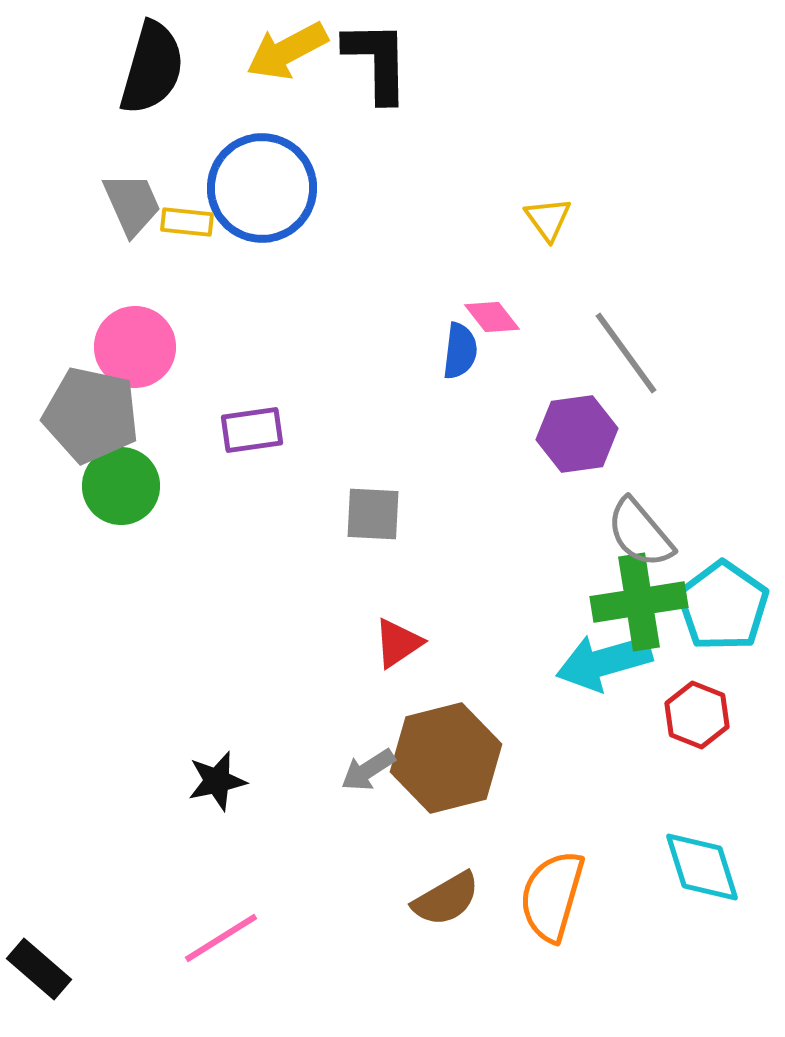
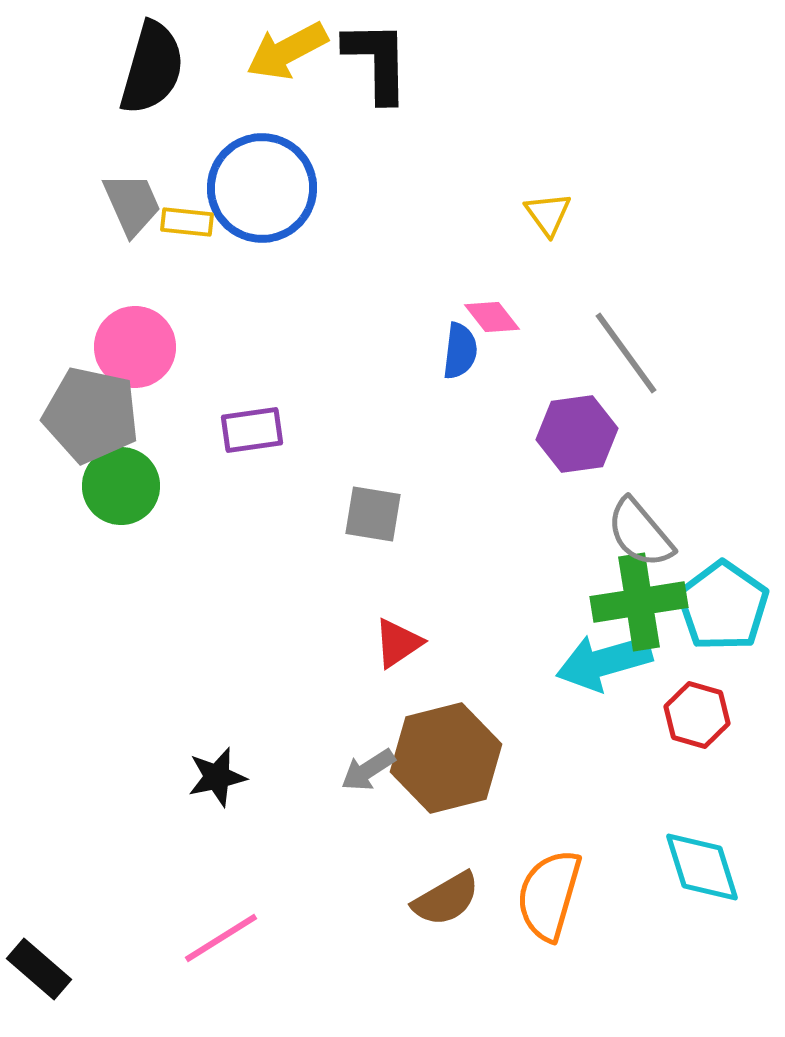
yellow triangle: moved 5 px up
gray square: rotated 6 degrees clockwise
red hexagon: rotated 6 degrees counterclockwise
black star: moved 4 px up
orange semicircle: moved 3 px left, 1 px up
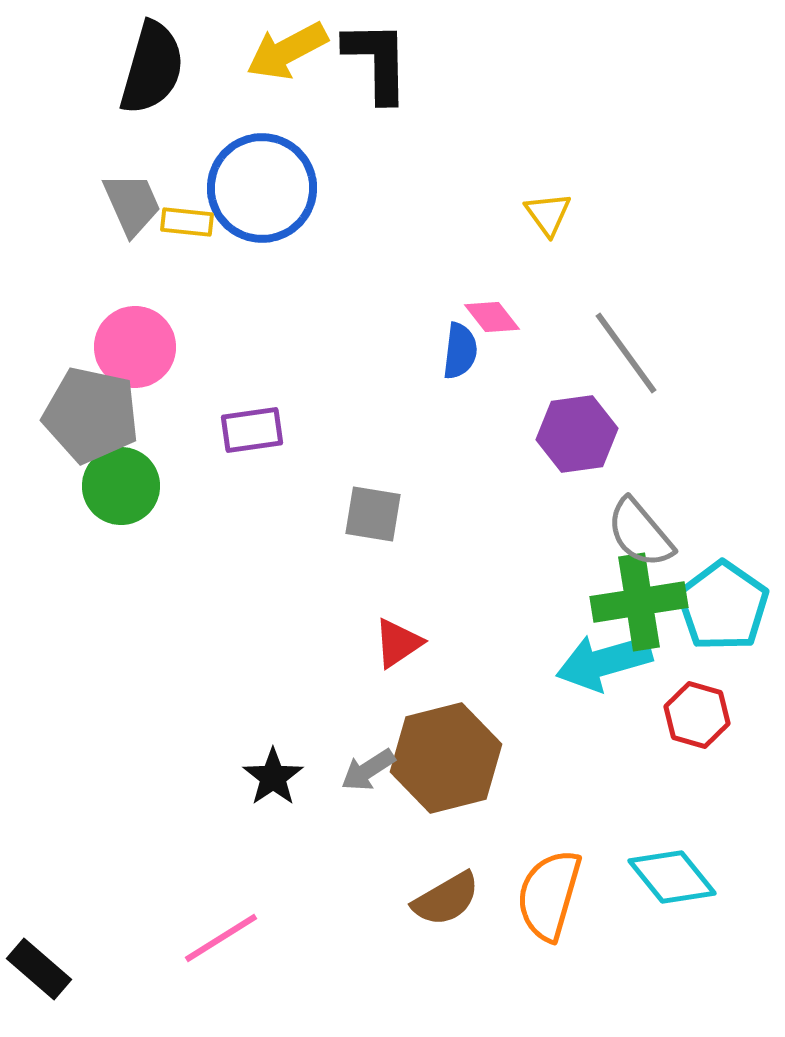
black star: moved 56 px right; rotated 22 degrees counterclockwise
cyan diamond: moved 30 px left, 10 px down; rotated 22 degrees counterclockwise
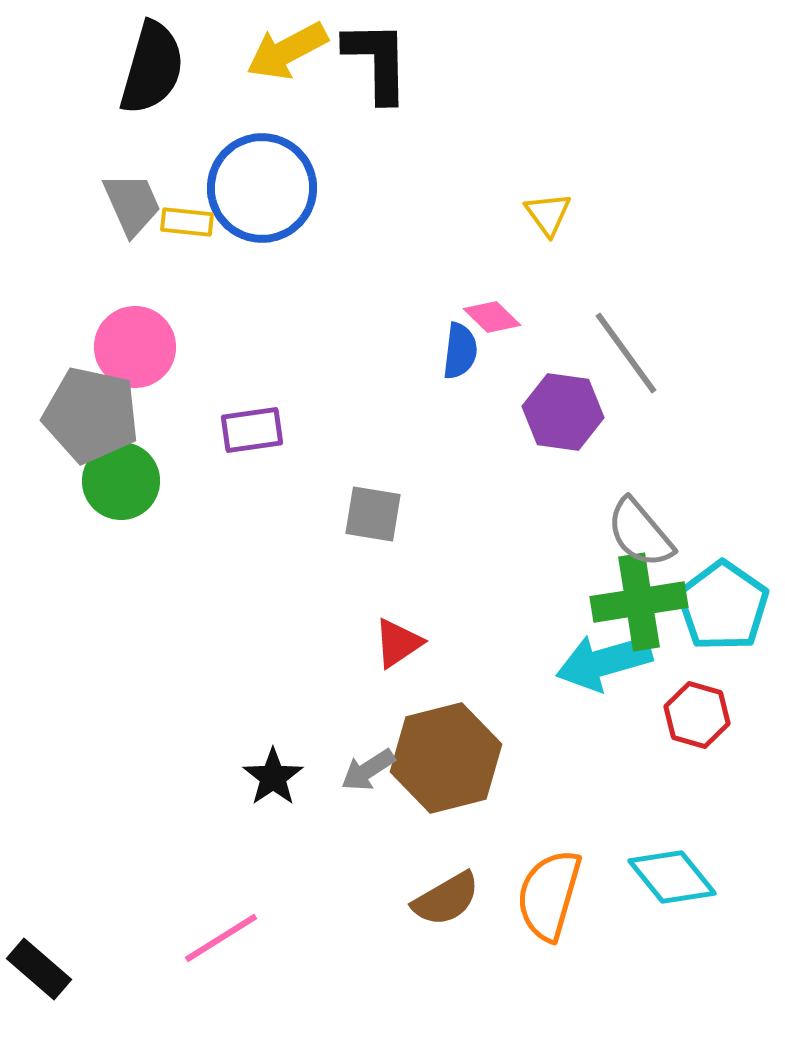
pink diamond: rotated 8 degrees counterclockwise
purple hexagon: moved 14 px left, 22 px up; rotated 16 degrees clockwise
green circle: moved 5 px up
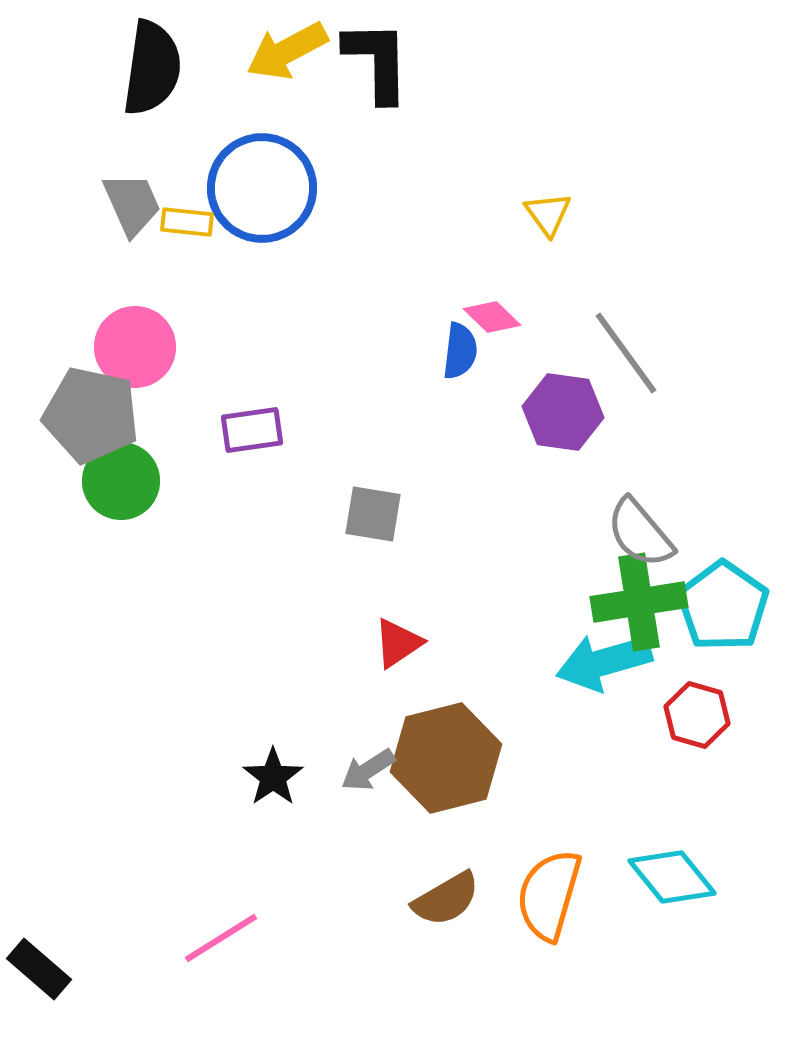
black semicircle: rotated 8 degrees counterclockwise
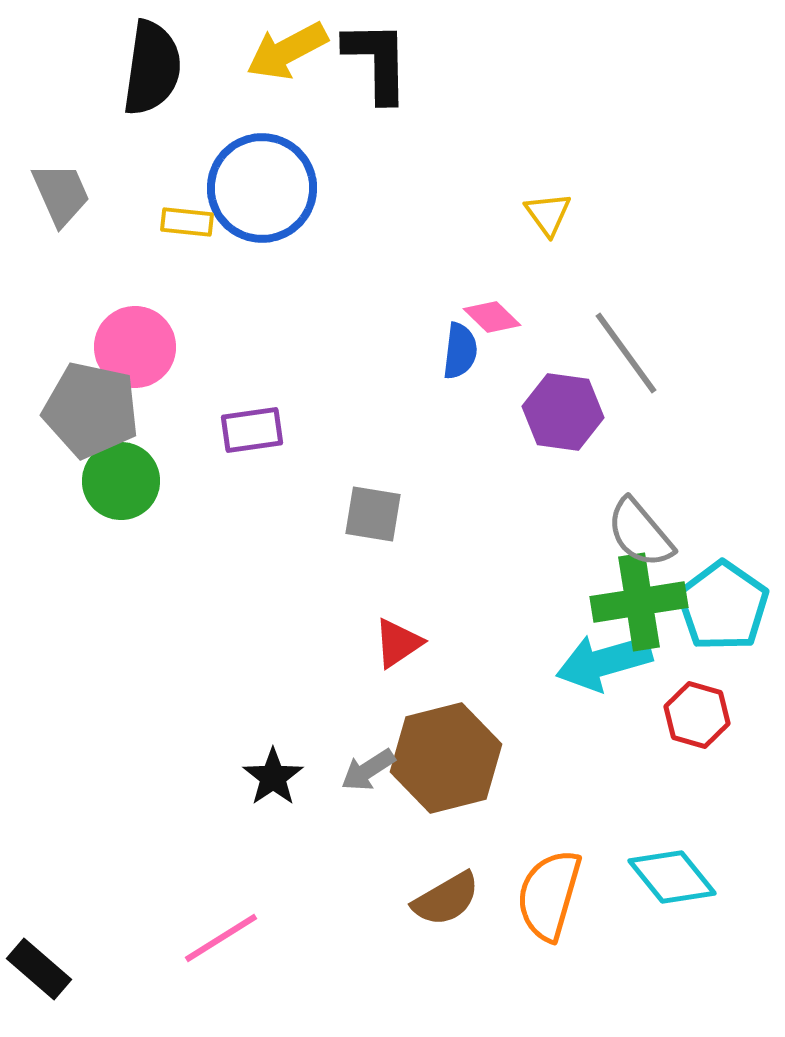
gray trapezoid: moved 71 px left, 10 px up
gray pentagon: moved 5 px up
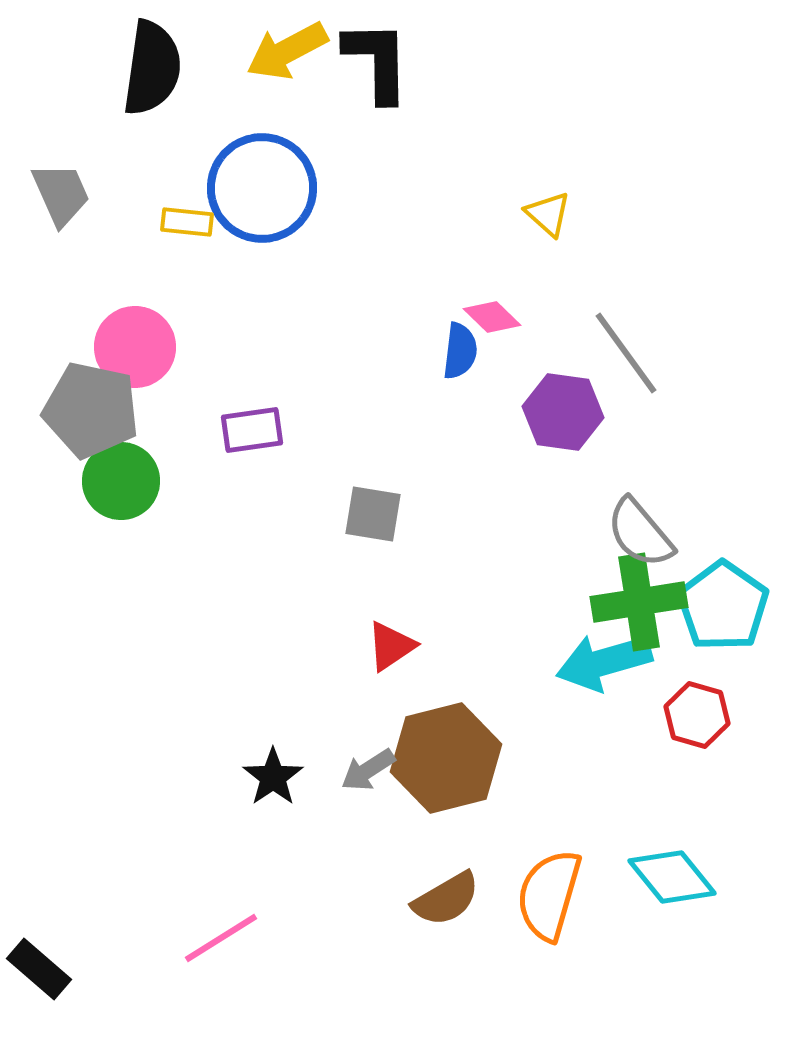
yellow triangle: rotated 12 degrees counterclockwise
red triangle: moved 7 px left, 3 px down
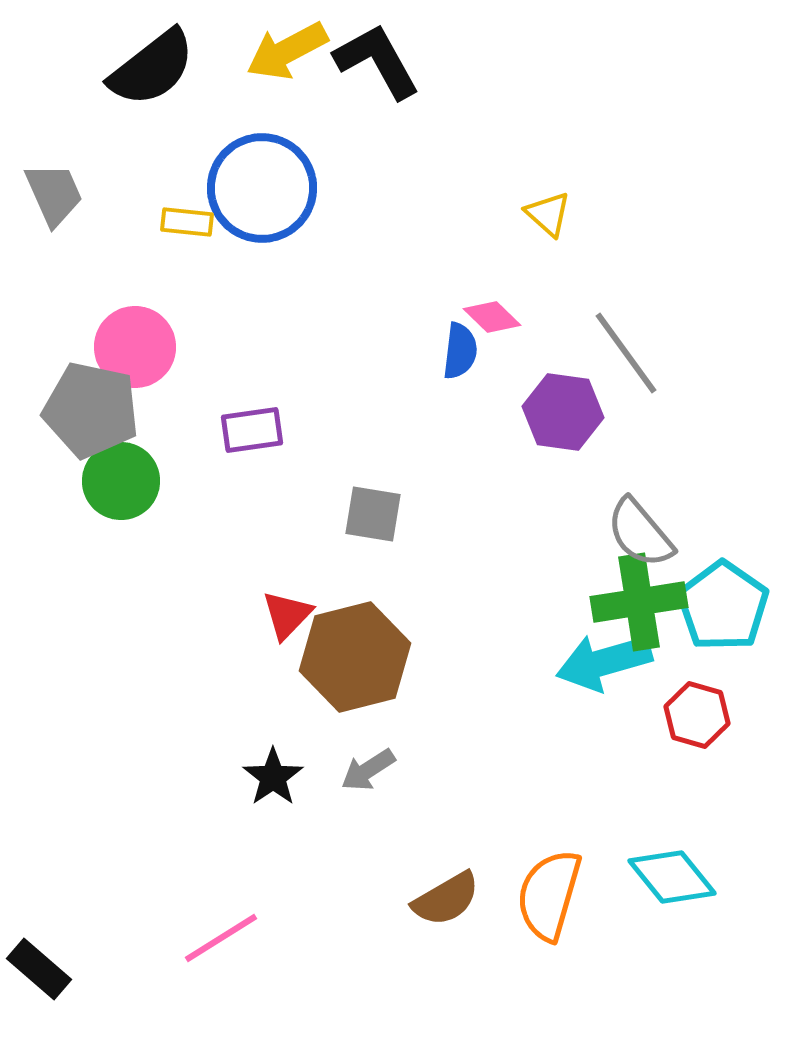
black L-shape: rotated 28 degrees counterclockwise
black semicircle: rotated 44 degrees clockwise
gray trapezoid: moved 7 px left
red triangle: moved 104 px left, 31 px up; rotated 12 degrees counterclockwise
brown hexagon: moved 91 px left, 101 px up
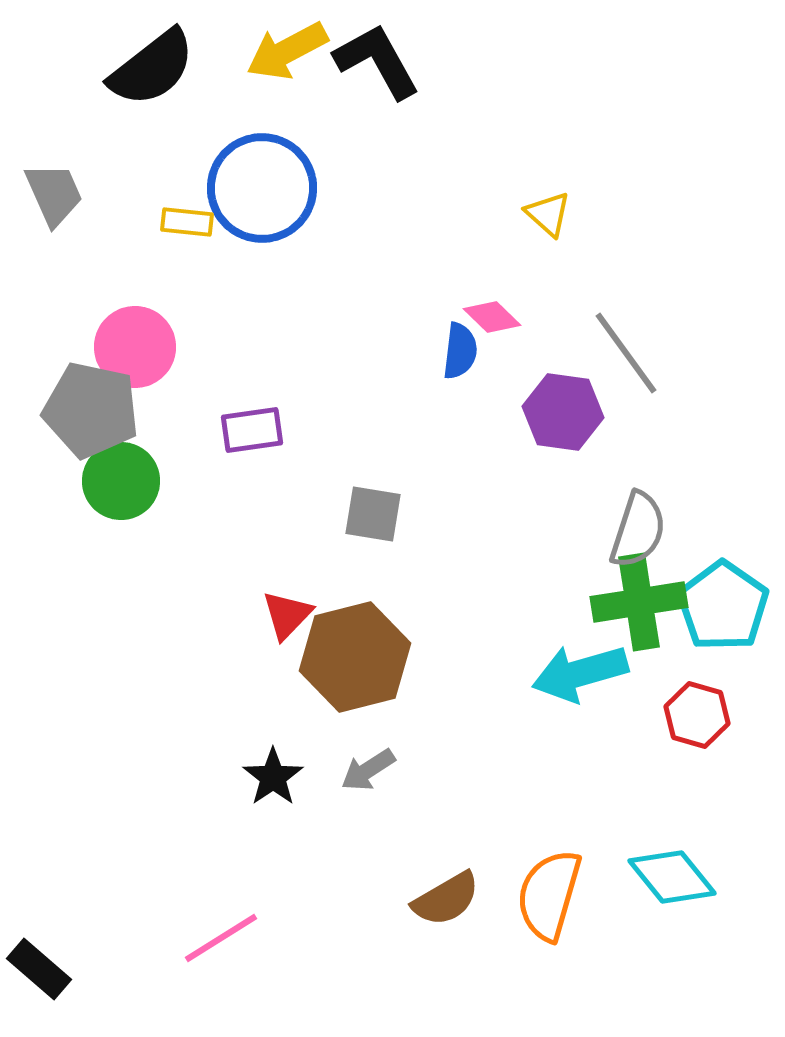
gray semicircle: moved 2 px left, 3 px up; rotated 122 degrees counterclockwise
cyan arrow: moved 24 px left, 11 px down
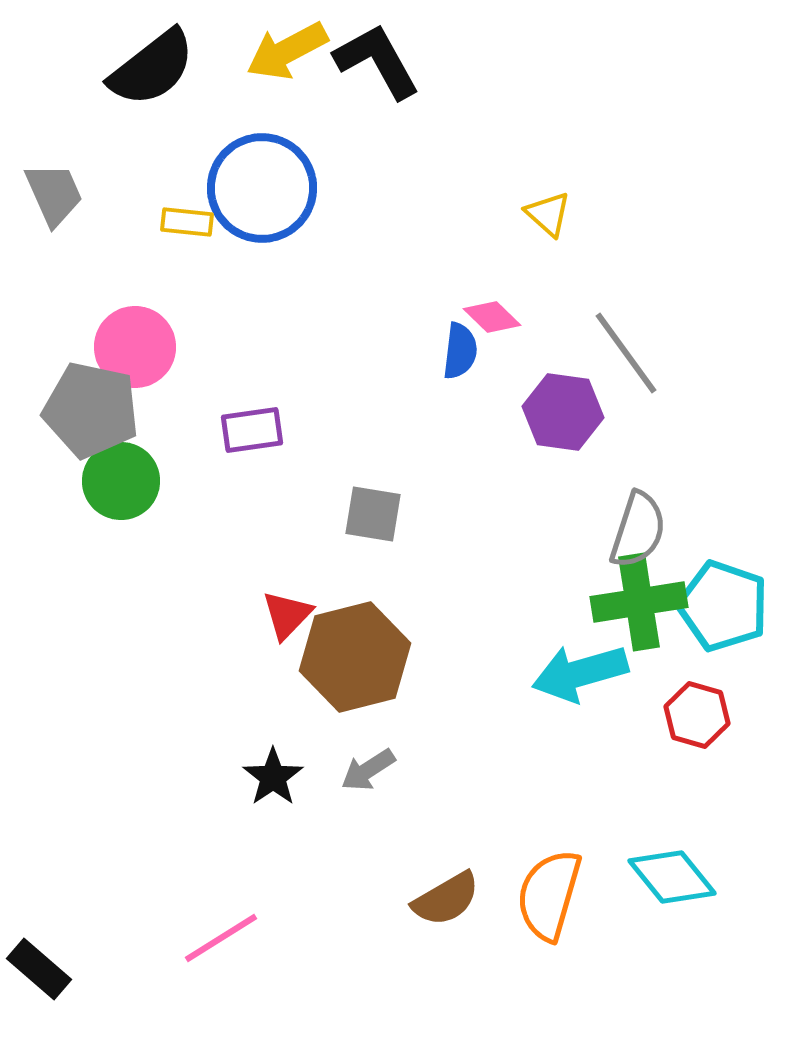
cyan pentagon: rotated 16 degrees counterclockwise
